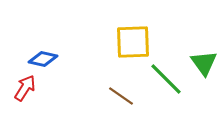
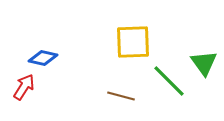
blue diamond: moved 1 px up
green line: moved 3 px right, 2 px down
red arrow: moved 1 px left, 1 px up
brown line: rotated 20 degrees counterclockwise
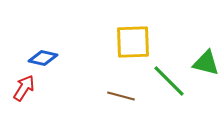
green triangle: moved 2 px right; rotated 40 degrees counterclockwise
red arrow: moved 1 px down
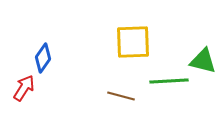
blue diamond: rotated 68 degrees counterclockwise
green triangle: moved 3 px left, 2 px up
green line: rotated 48 degrees counterclockwise
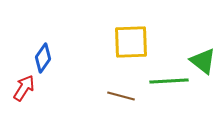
yellow square: moved 2 px left
green triangle: rotated 24 degrees clockwise
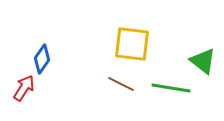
yellow square: moved 1 px right, 2 px down; rotated 9 degrees clockwise
blue diamond: moved 1 px left, 1 px down
green line: moved 2 px right, 7 px down; rotated 12 degrees clockwise
brown line: moved 12 px up; rotated 12 degrees clockwise
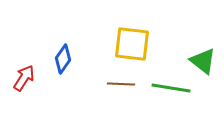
blue diamond: moved 21 px right
brown line: rotated 24 degrees counterclockwise
red arrow: moved 10 px up
